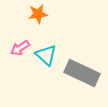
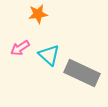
cyan triangle: moved 3 px right
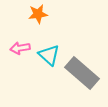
pink arrow: rotated 24 degrees clockwise
gray rectangle: rotated 16 degrees clockwise
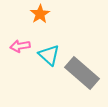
orange star: moved 2 px right; rotated 24 degrees counterclockwise
pink arrow: moved 2 px up
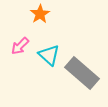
pink arrow: rotated 36 degrees counterclockwise
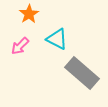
orange star: moved 11 px left
cyan triangle: moved 8 px right, 16 px up; rotated 15 degrees counterclockwise
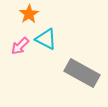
cyan triangle: moved 11 px left
gray rectangle: rotated 12 degrees counterclockwise
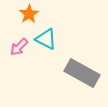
pink arrow: moved 1 px left, 1 px down
